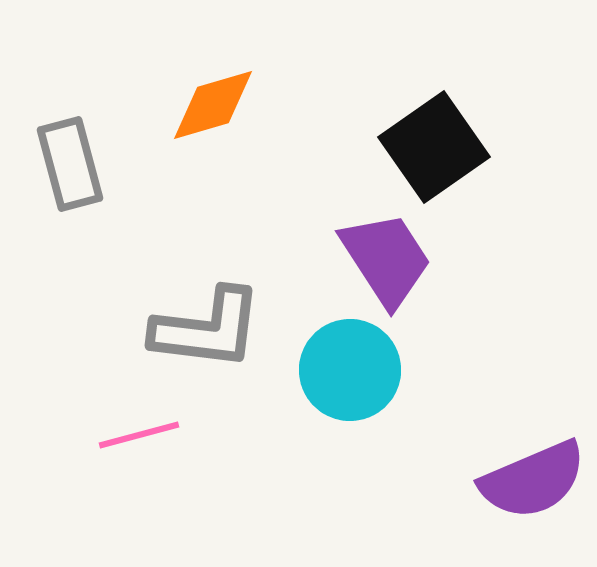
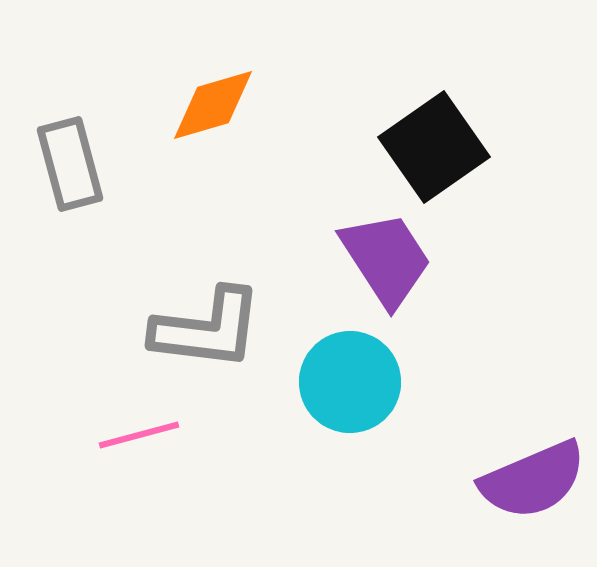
cyan circle: moved 12 px down
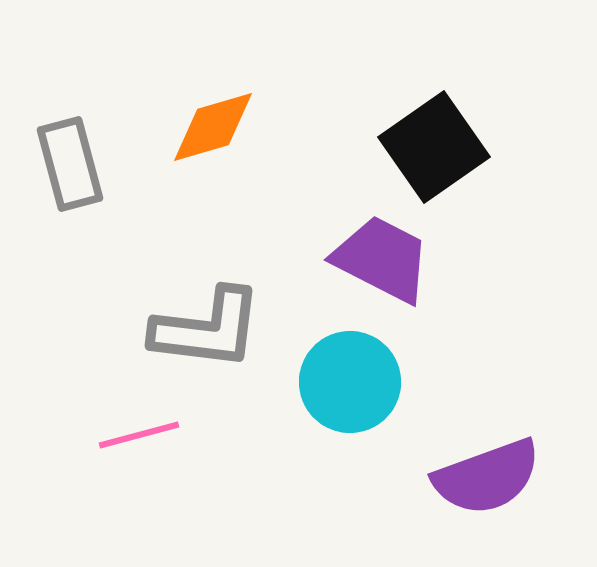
orange diamond: moved 22 px down
purple trapezoid: moved 4 px left; rotated 30 degrees counterclockwise
purple semicircle: moved 46 px left, 3 px up; rotated 3 degrees clockwise
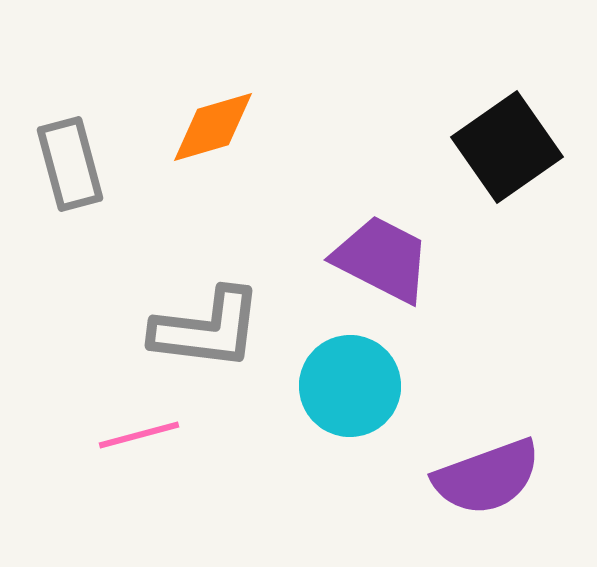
black square: moved 73 px right
cyan circle: moved 4 px down
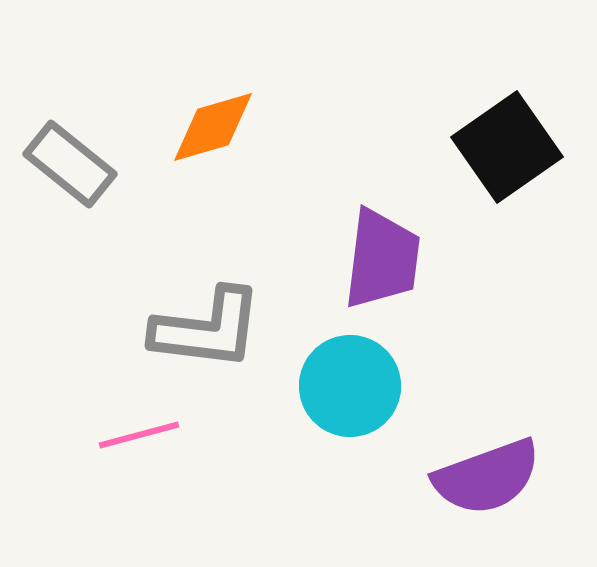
gray rectangle: rotated 36 degrees counterclockwise
purple trapezoid: rotated 70 degrees clockwise
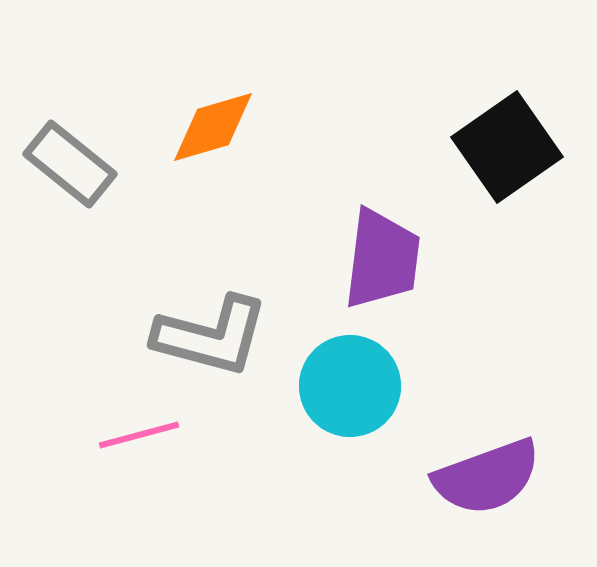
gray L-shape: moved 4 px right, 7 px down; rotated 8 degrees clockwise
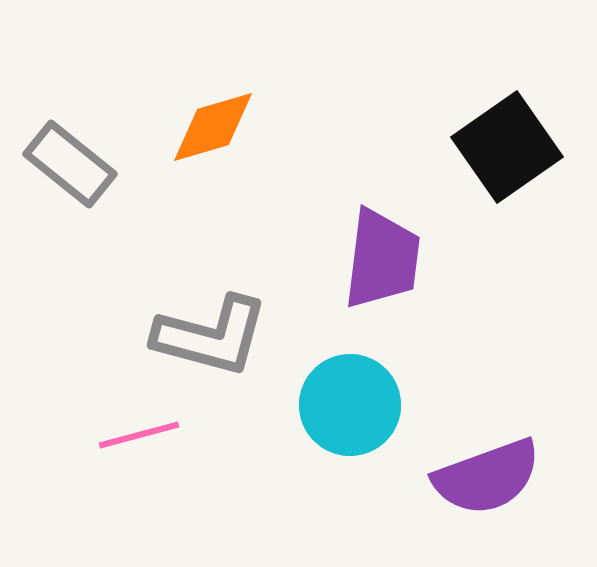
cyan circle: moved 19 px down
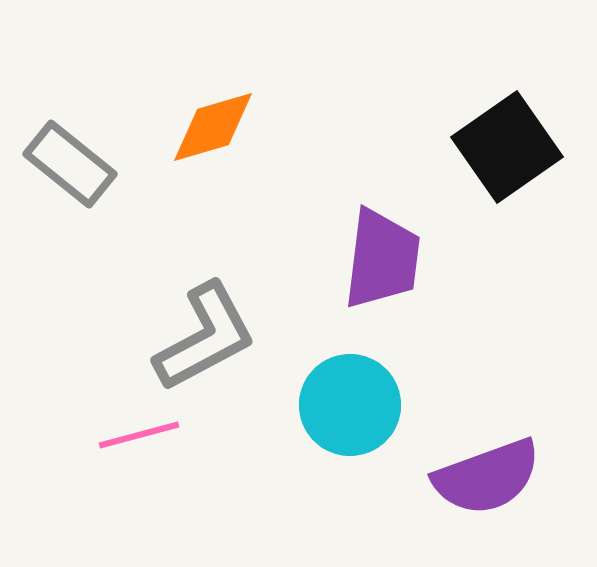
gray L-shape: moved 6 px left, 1 px down; rotated 43 degrees counterclockwise
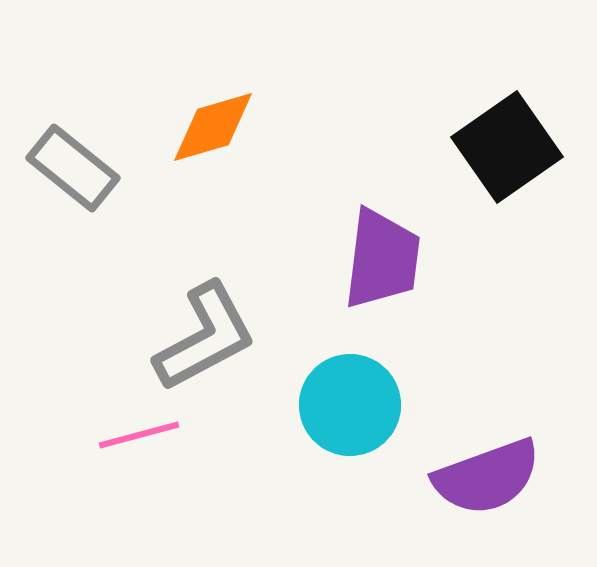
gray rectangle: moved 3 px right, 4 px down
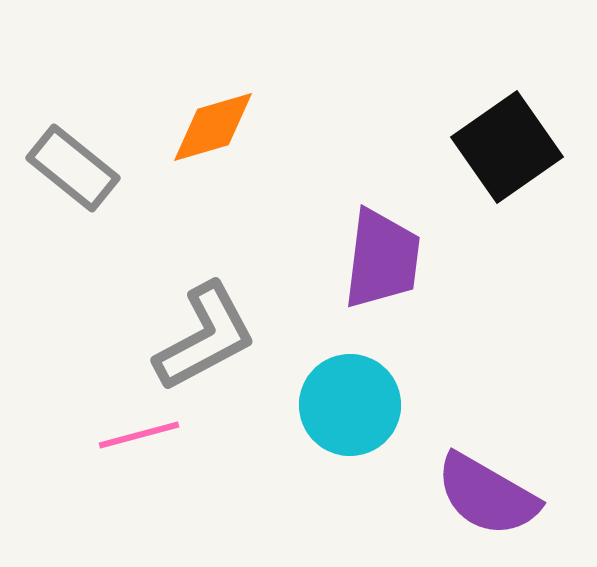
purple semicircle: moved 18 px down; rotated 50 degrees clockwise
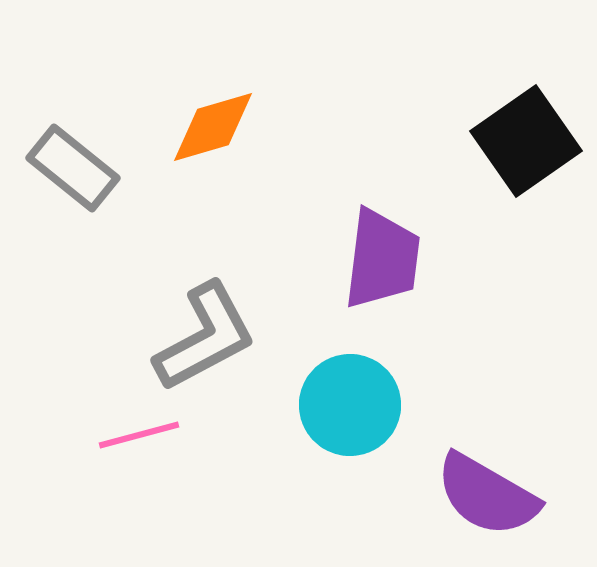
black square: moved 19 px right, 6 px up
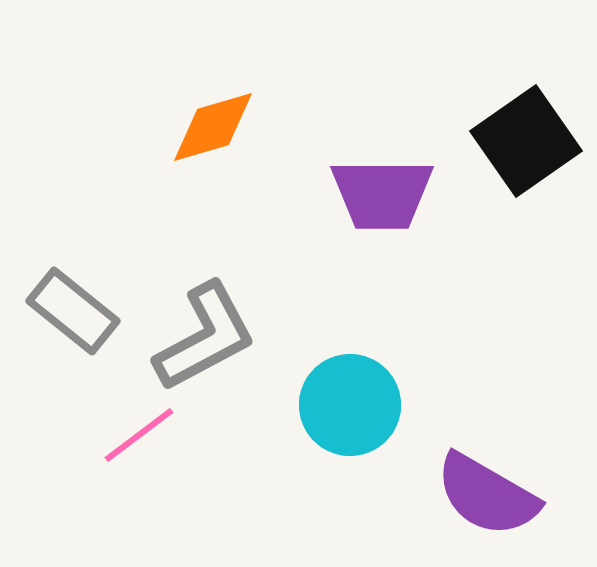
gray rectangle: moved 143 px down
purple trapezoid: moved 65 px up; rotated 83 degrees clockwise
pink line: rotated 22 degrees counterclockwise
